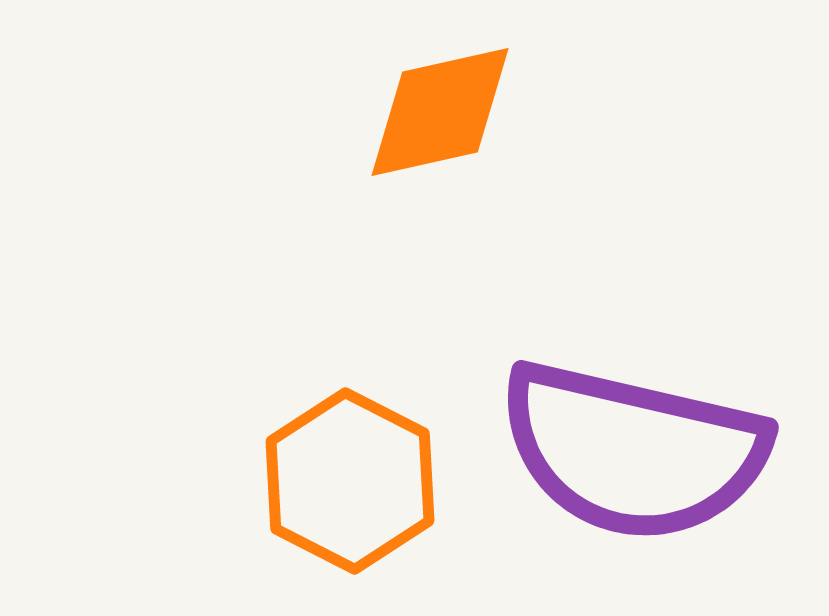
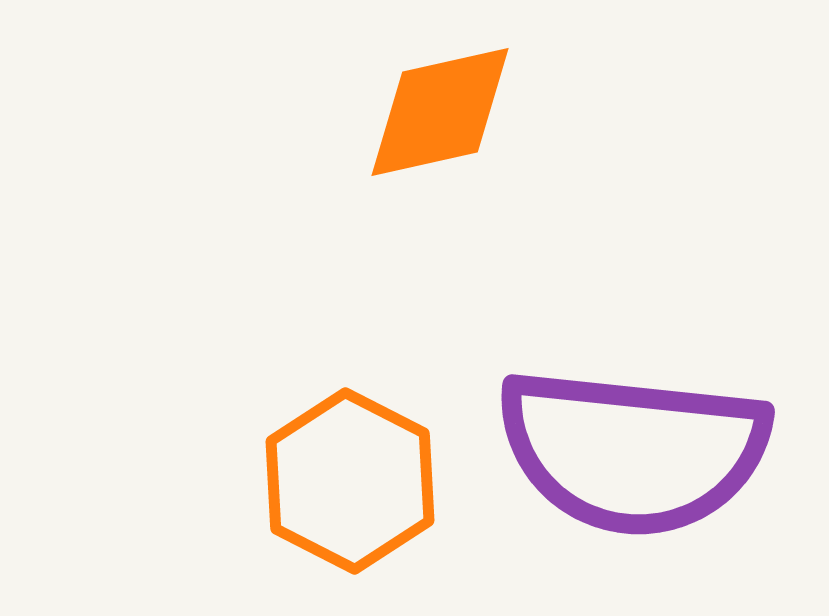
purple semicircle: rotated 7 degrees counterclockwise
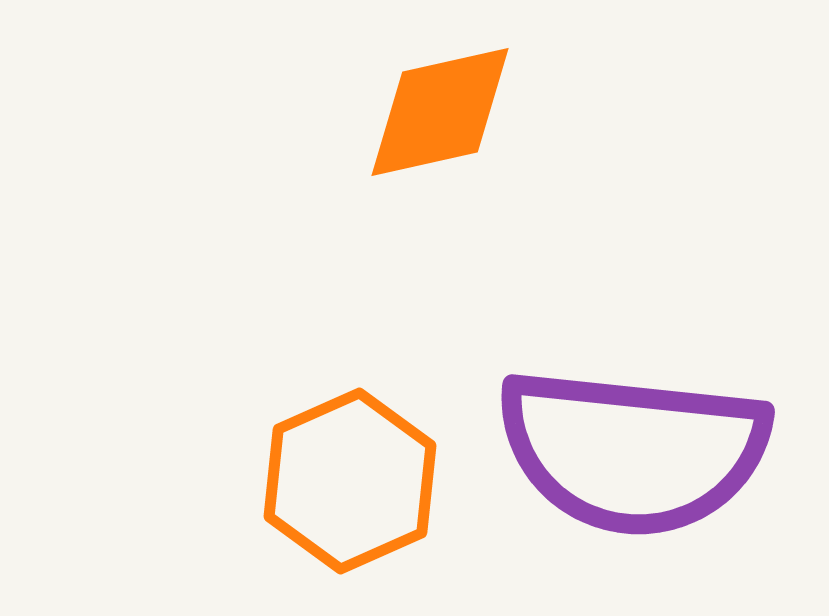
orange hexagon: rotated 9 degrees clockwise
